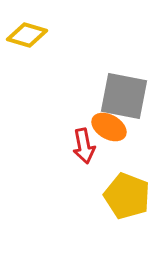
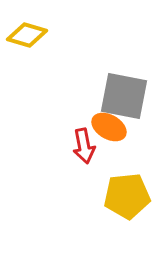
yellow pentagon: rotated 27 degrees counterclockwise
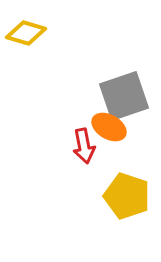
yellow diamond: moved 1 px left, 2 px up
gray square: rotated 30 degrees counterclockwise
yellow pentagon: rotated 24 degrees clockwise
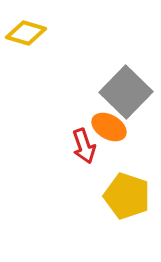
gray square: moved 2 px right, 4 px up; rotated 27 degrees counterclockwise
red arrow: rotated 8 degrees counterclockwise
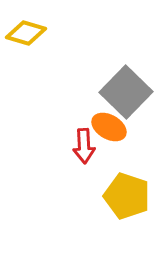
red arrow: rotated 16 degrees clockwise
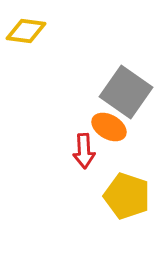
yellow diamond: moved 2 px up; rotated 9 degrees counterclockwise
gray square: rotated 9 degrees counterclockwise
red arrow: moved 5 px down
